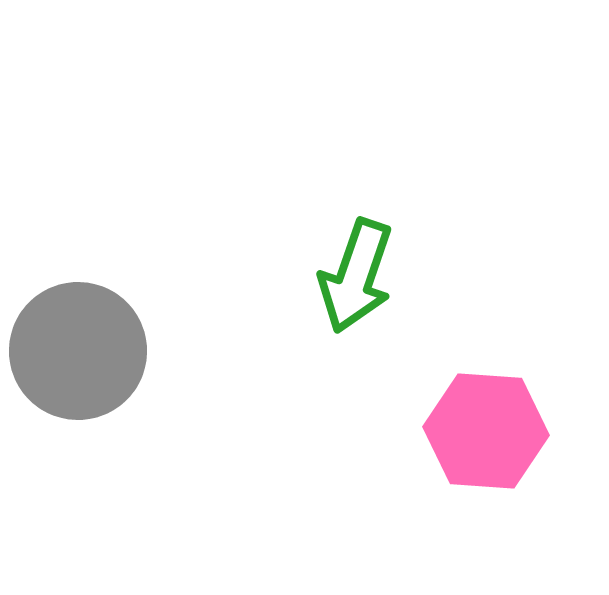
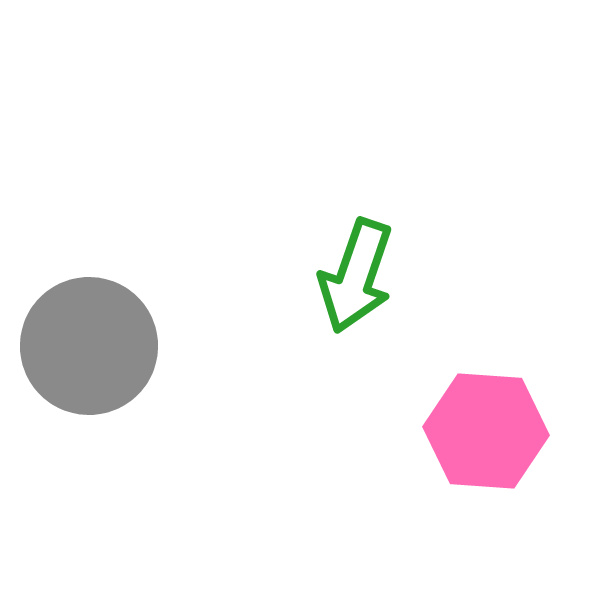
gray circle: moved 11 px right, 5 px up
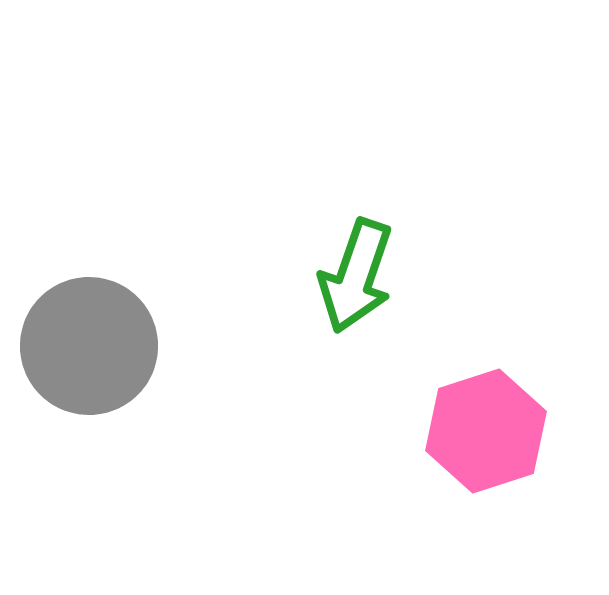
pink hexagon: rotated 22 degrees counterclockwise
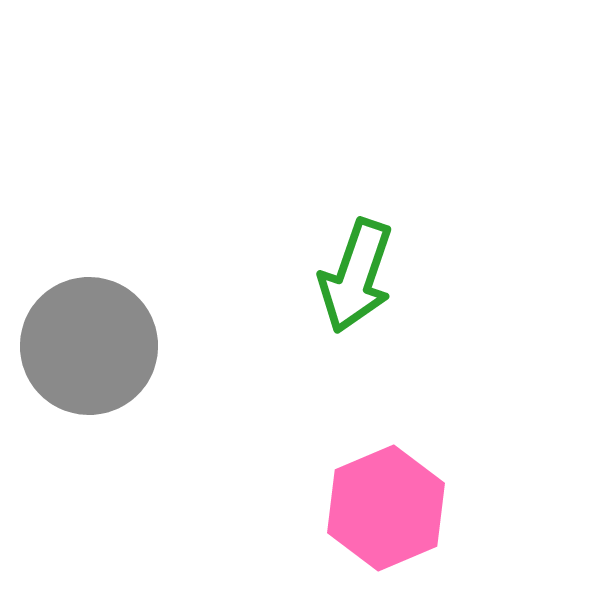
pink hexagon: moved 100 px left, 77 px down; rotated 5 degrees counterclockwise
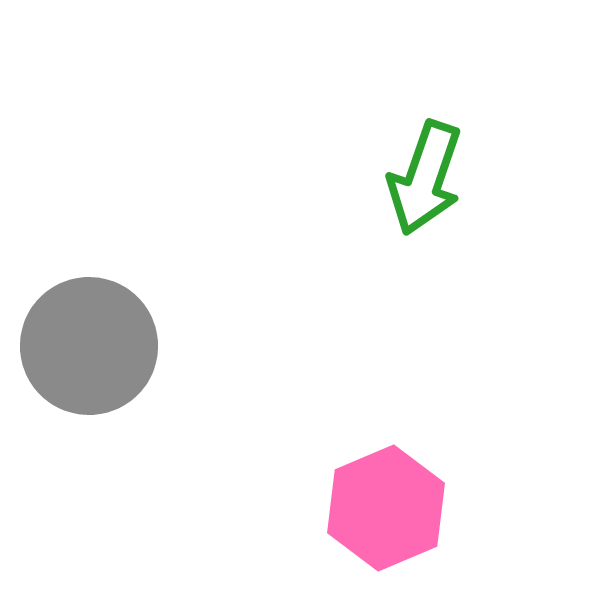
green arrow: moved 69 px right, 98 px up
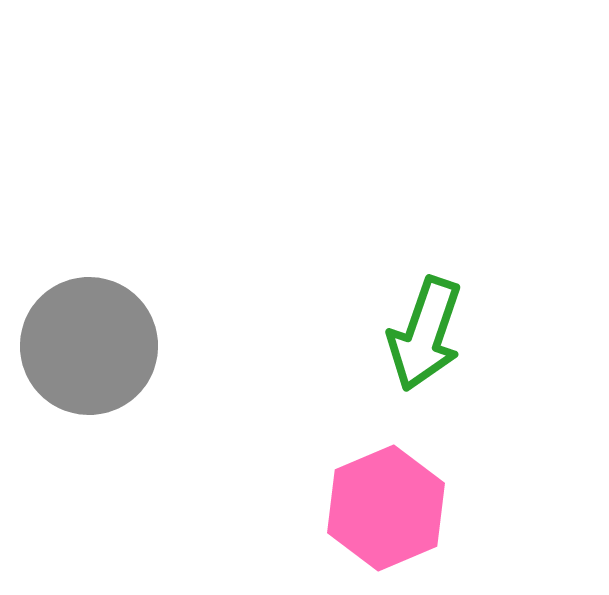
green arrow: moved 156 px down
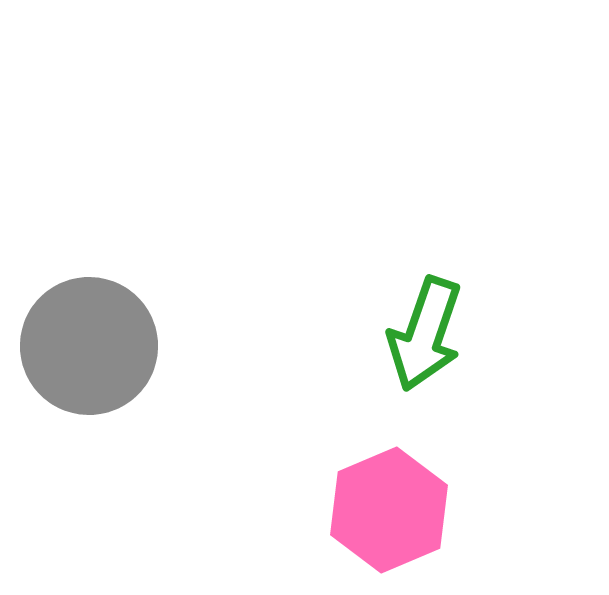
pink hexagon: moved 3 px right, 2 px down
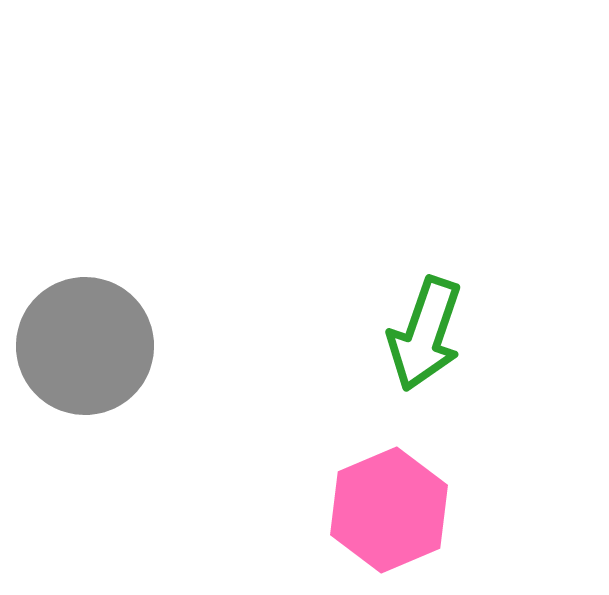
gray circle: moved 4 px left
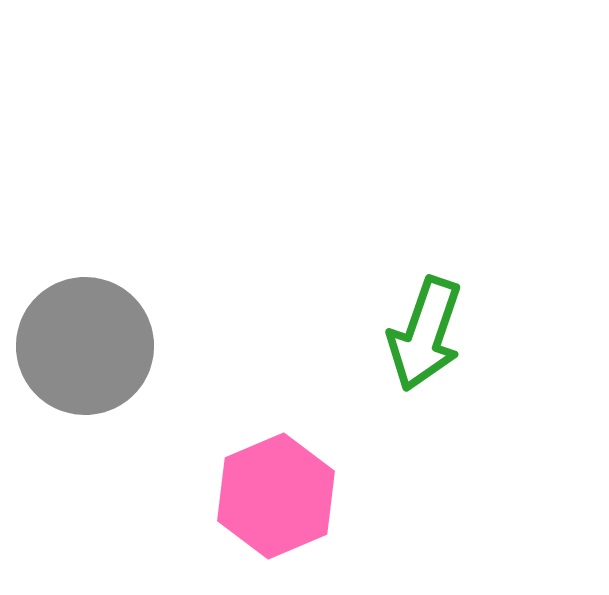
pink hexagon: moved 113 px left, 14 px up
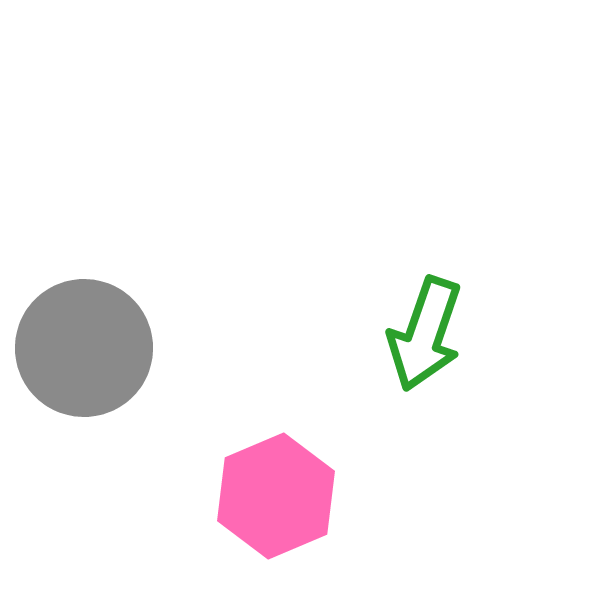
gray circle: moved 1 px left, 2 px down
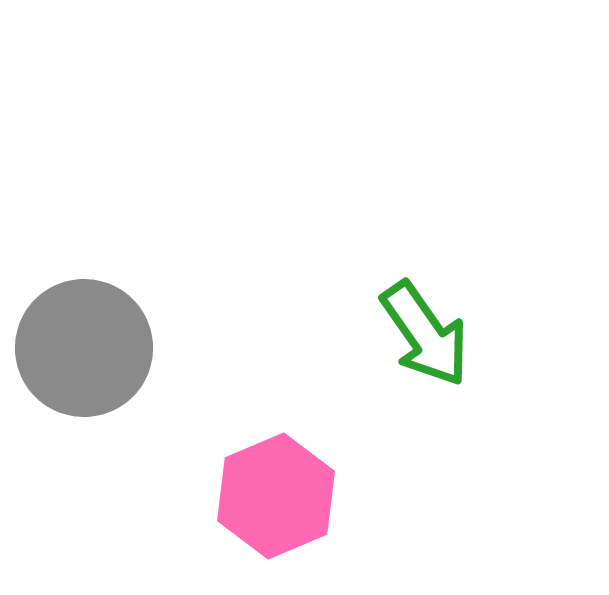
green arrow: rotated 54 degrees counterclockwise
